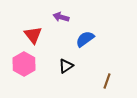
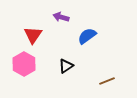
red triangle: rotated 12 degrees clockwise
blue semicircle: moved 2 px right, 3 px up
brown line: rotated 49 degrees clockwise
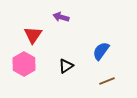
blue semicircle: moved 14 px right, 15 px down; rotated 18 degrees counterclockwise
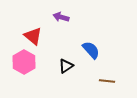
red triangle: moved 1 px down; rotated 24 degrees counterclockwise
blue semicircle: moved 10 px left, 1 px up; rotated 102 degrees clockwise
pink hexagon: moved 2 px up
brown line: rotated 28 degrees clockwise
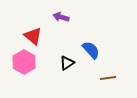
black triangle: moved 1 px right, 3 px up
brown line: moved 1 px right, 3 px up; rotated 14 degrees counterclockwise
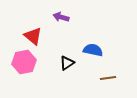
blue semicircle: moved 2 px right; rotated 36 degrees counterclockwise
pink hexagon: rotated 20 degrees clockwise
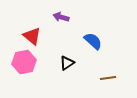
red triangle: moved 1 px left
blue semicircle: moved 9 px up; rotated 30 degrees clockwise
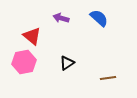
purple arrow: moved 1 px down
blue semicircle: moved 6 px right, 23 px up
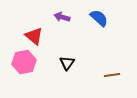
purple arrow: moved 1 px right, 1 px up
red triangle: moved 2 px right
black triangle: rotated 21 degrees counterclockwise
brown line: moved 4 px right, 3 px up
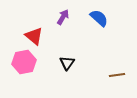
purple arrow: moved 1 px right; rotated 105 degrees clockwise
brown line: moved 5 px right
